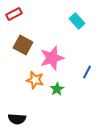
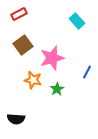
red rectangle: moved 5 px right
brown square: rotated 24 degrees clockwise
orange star: moved 2 px left
black semicircle: moved 1 px left
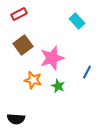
green star: moved 1 px right, 3 px up; rotated 16 degrees counterclockwise
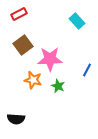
pink star: moved 2 px left, 1 px down; rotated 15 degrees clockwise
blue line: moved 2 px up
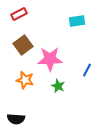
cyan rectangle: rotated 56 degrees counterclockwise
orange star: moved 8 px left
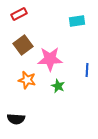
blue line: rotated 24 degrees counterclockwise
orange star: moved 2 px right
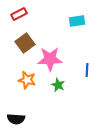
brown square: moved 2 px right, 2 px up
green star: moved 1 px up
